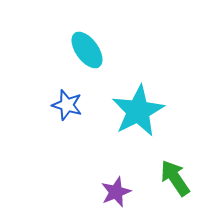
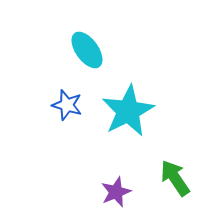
cyan star: moved 10 px left
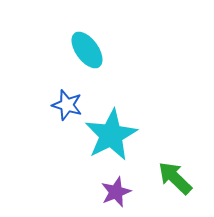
cyan star: moved 17 px left, 24 px down
green arrow: rotated 12 degrees counterclockwise
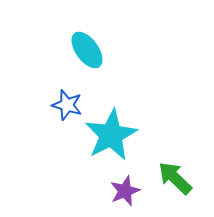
purple star: moved 9 px right, 1 px up
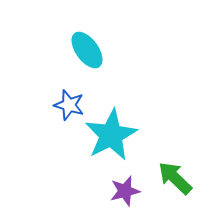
blue star: moved 2 px right
purple star: rotated 8 degrees clockwise
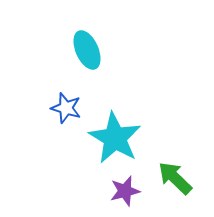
cyan ellipse: rotated 12 degrees clockwise
blue star: moved 3 px left, 3 px down
cyan star: moved 4 px right, 3 px down; rotated 14 degrees counterclockwise
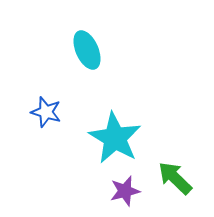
blue star: moved 20 px left, 4 px down
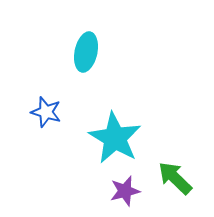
cyan ellipse: moved 1 px left, 2 px down; rotated 36 degrees clockwise
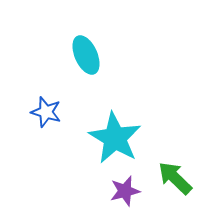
cyan ellipse: moved 3 px down; rotated 36 degrees counterclockwise
